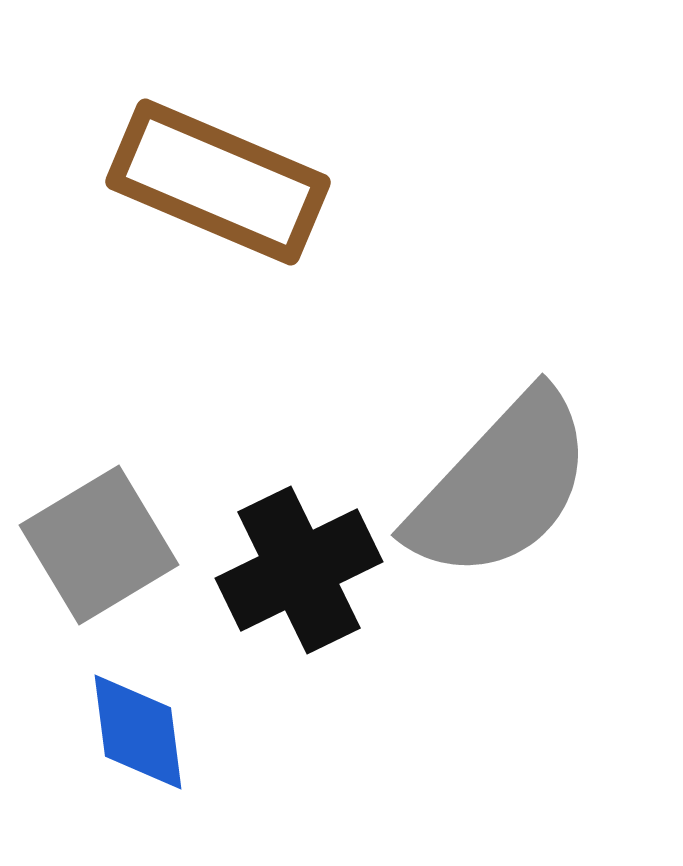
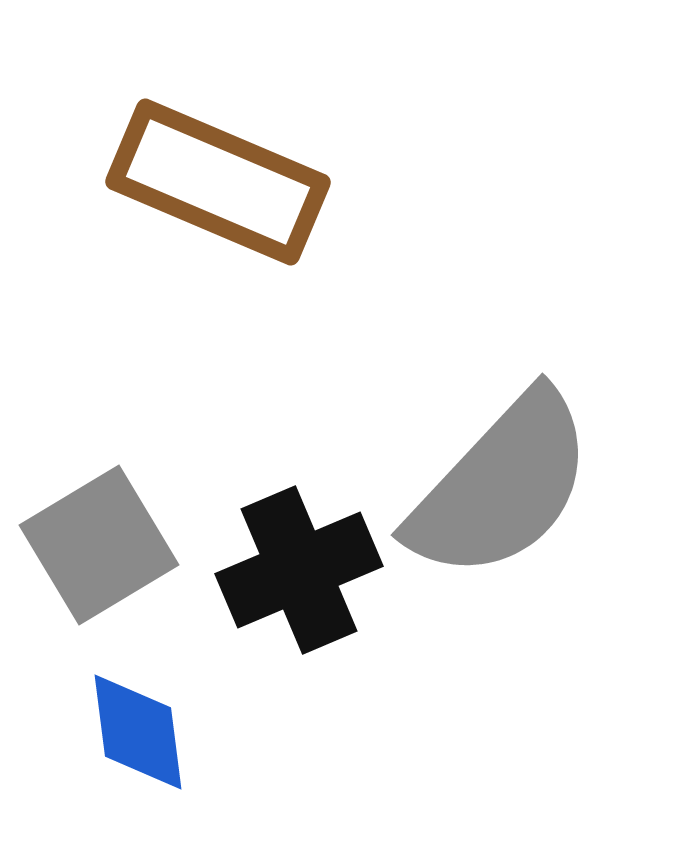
black cross: rotated 3 degrees clockwise
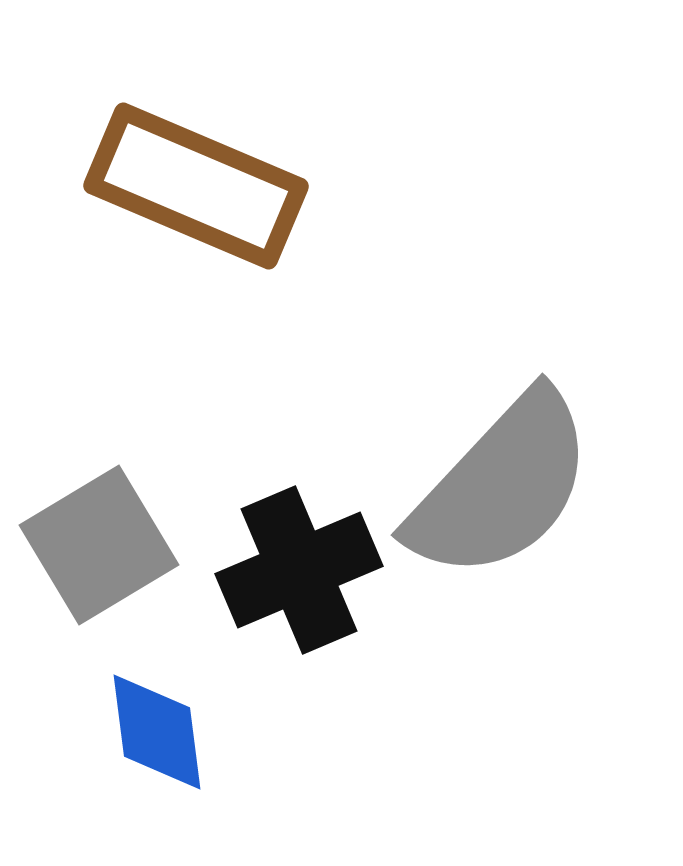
brown rectangle: moved 22 px left, 4 px down
blue diamond: moved 19 px right
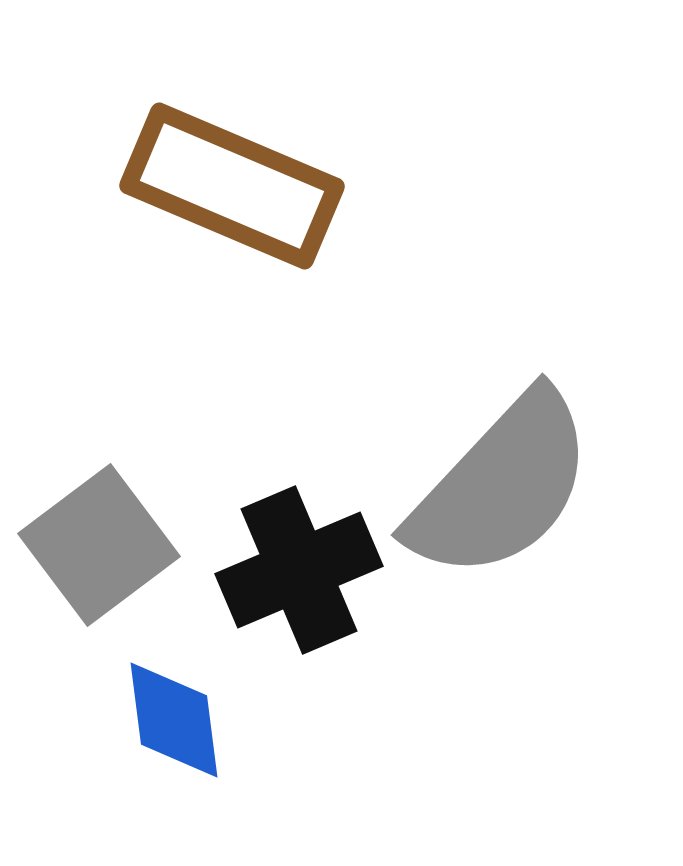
brown rectangle: moved 36 px right
gray square: rotated 6 degrees counterclockwise
blue diamond: moved 17 px right, 12 px up
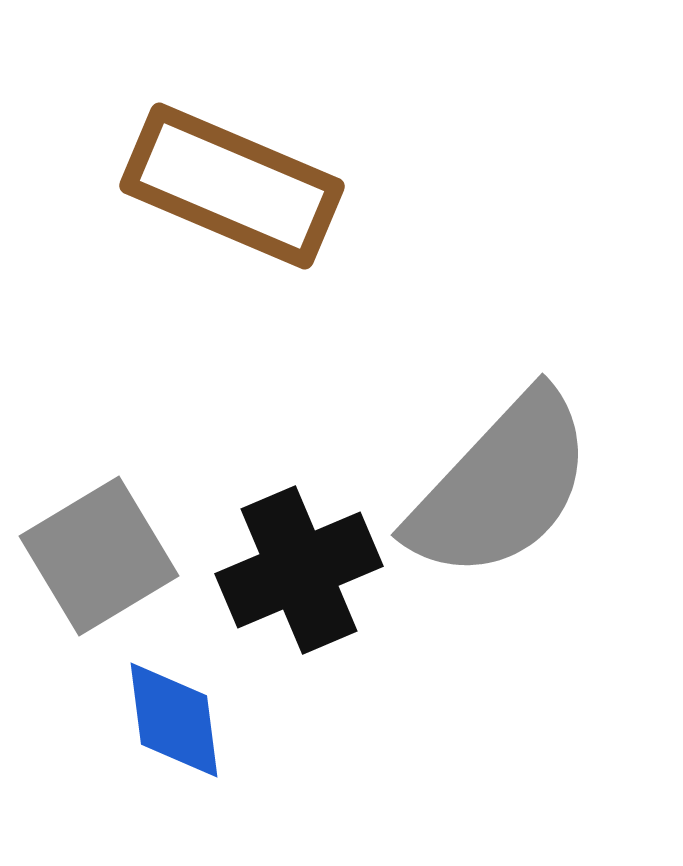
gray square: moved 11 px down; rotated 6 degrees clockwise
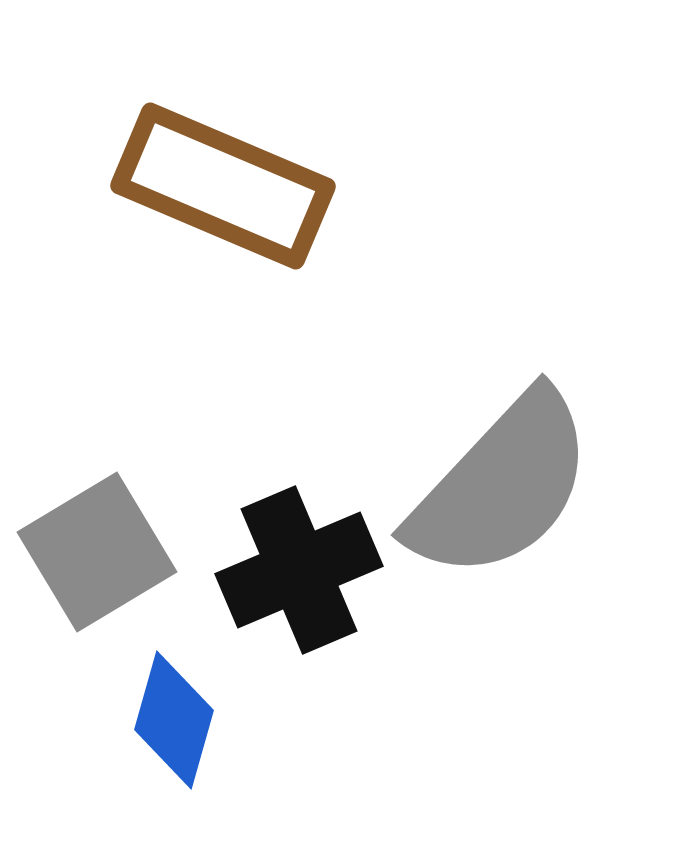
brown rectangle: moved 9 px left
gray square: moved 2 px left, 4 px up
blue diamond: rotated 23 degrees clockwise
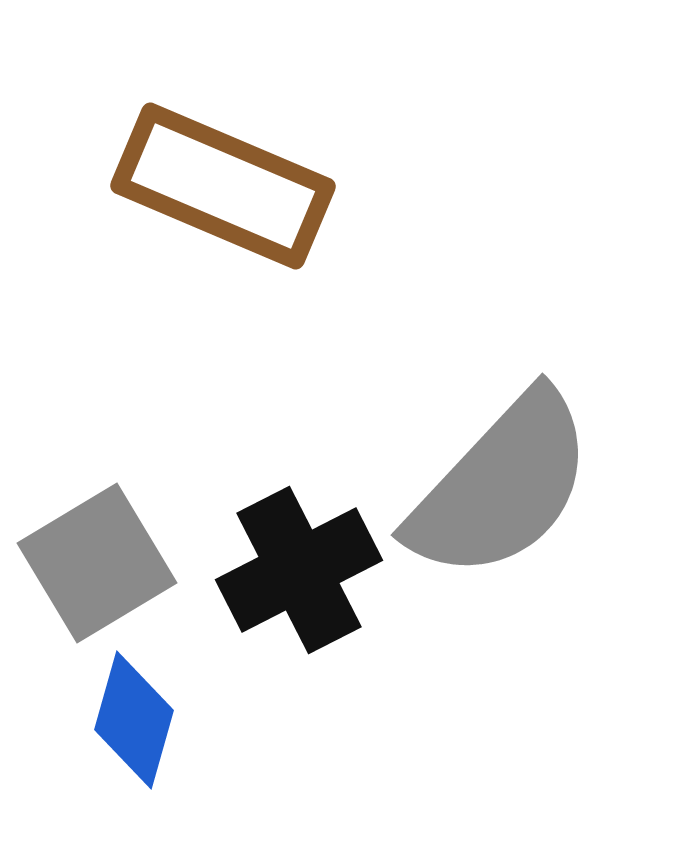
gray square: moved 11 px down
black cross: rotated 4 degrees counterclockwise
blue diamond: moved 40 px left
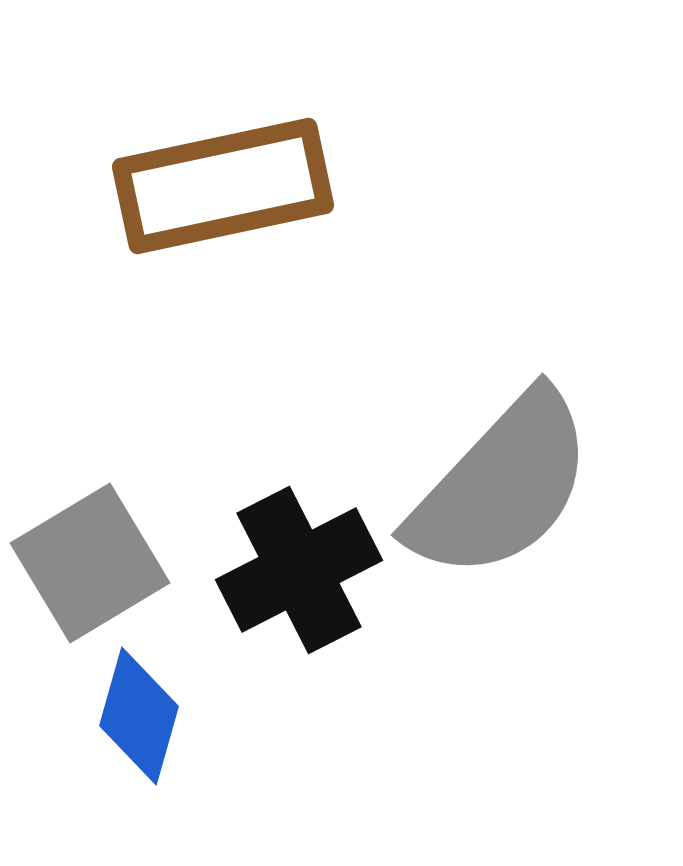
brown rectangle: rotated 35 degrees counterclockwise
gray square: moved 7 px left
blue diamond: moved 5 px right, 4 px up
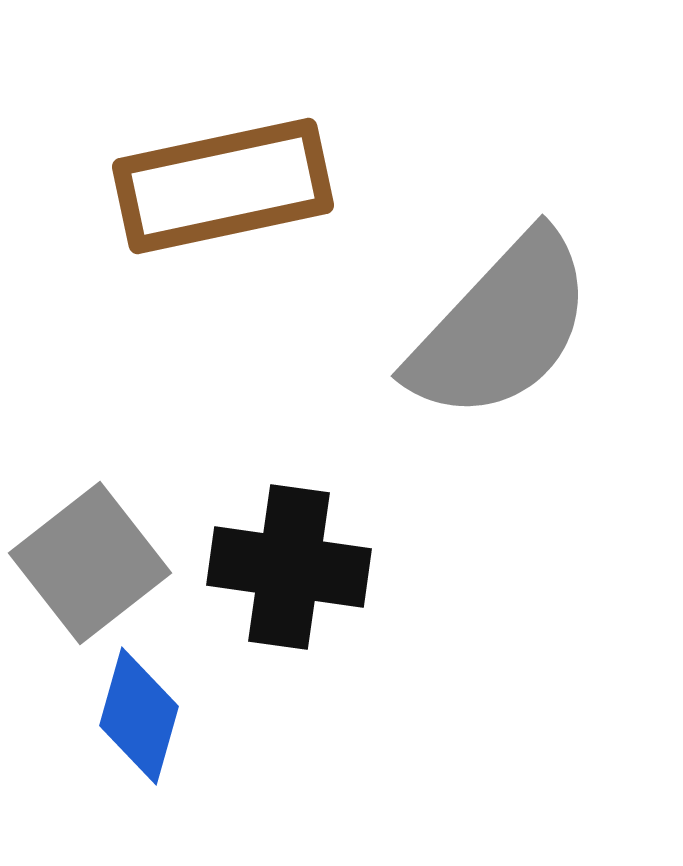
gray semicircle: moved 159 px up
gray square: rotated 7 degrees counterclockwise
black cross: moved 10 px left, 3 px up; rotated 35 degrees clockwise
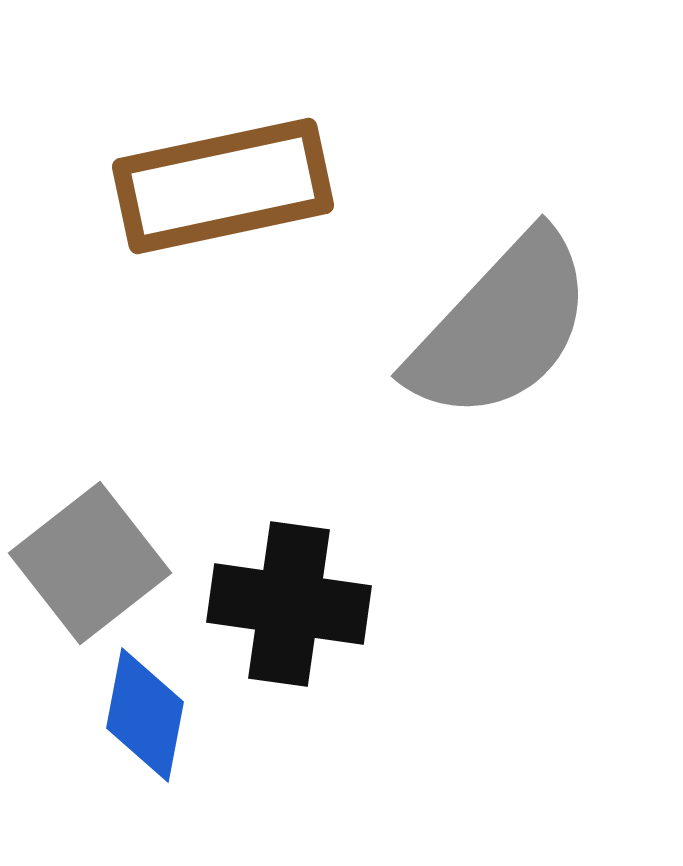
black cross: moved 37 px down
blue diamond: moved 6 px right, 1 px up; rotated 5 degrees counterclockwise
